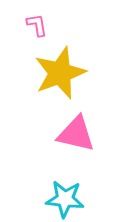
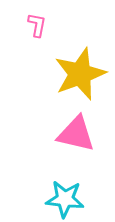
pink L-shape: rotated 20 degrees clockwise
yellow star: moved 20 px right, 1 px down
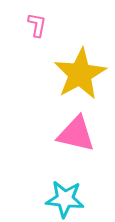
yellow star: rotated 8 degrees counterclockwise
